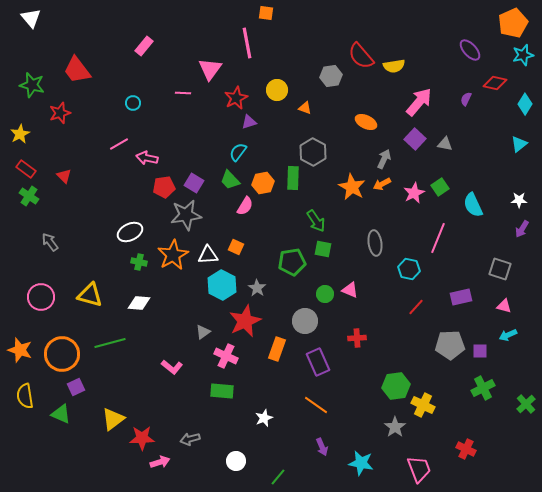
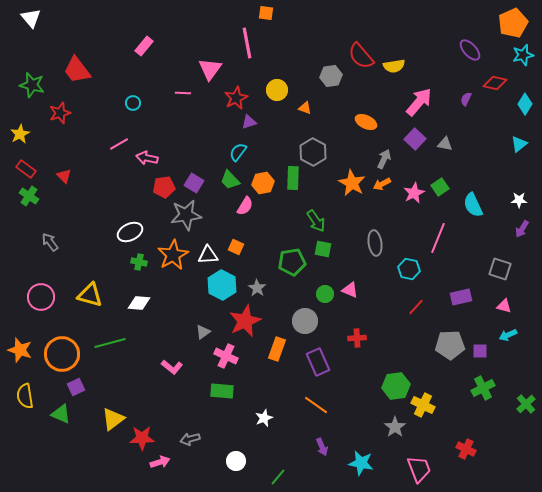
orange star at (352, 187): moved 4 px up
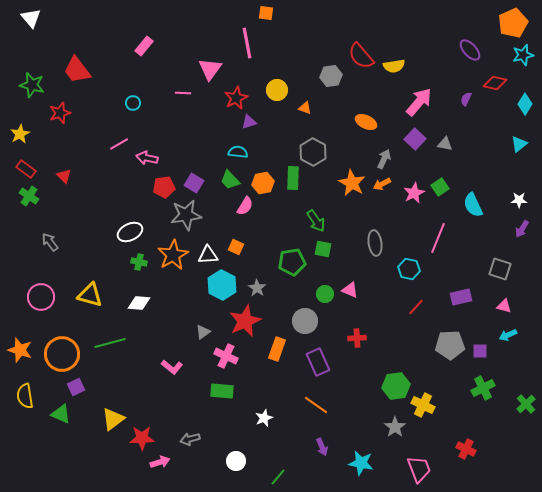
cyan semicircle at (238, 152): rotated 60 degrees clockwise
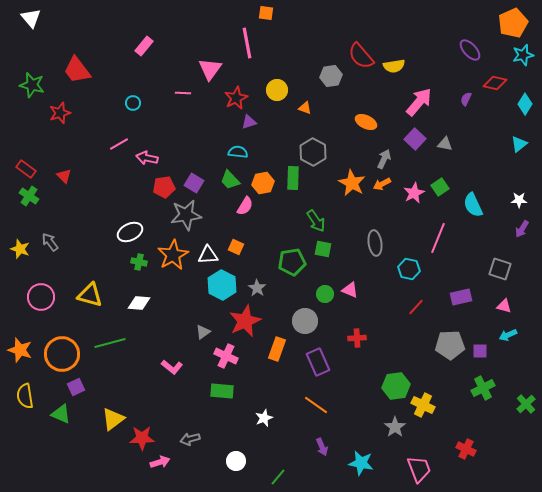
yellow star at (20, 134): moved 115 px down; rotated 24 degrees counterclockwise
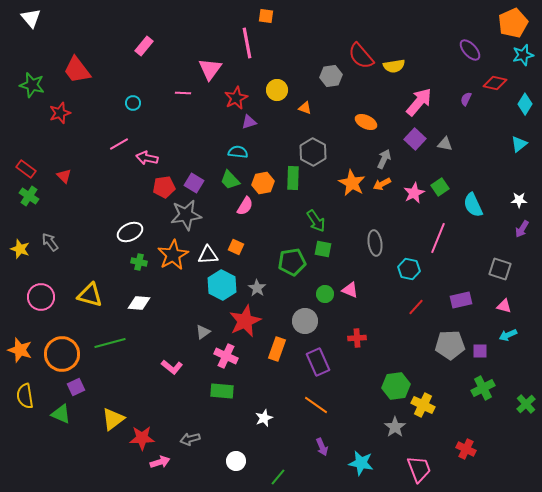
orange square at (266, 13): moved 3 px down
purple rectangle at (461, 297): moved 3 px down
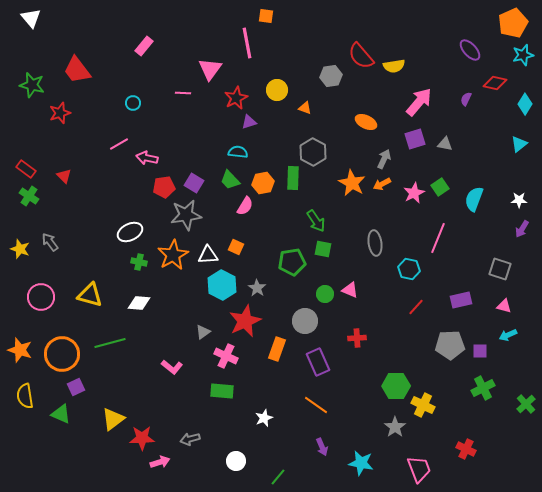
purple square at (415, 139): rotated 30 degrees clockwise
cyan semicircle at (473, 205): moved 1 px right, 6 px up; rotated 45 degrees clockwise
green hexagon at (396, 386): rotated 8 degrees clockwise
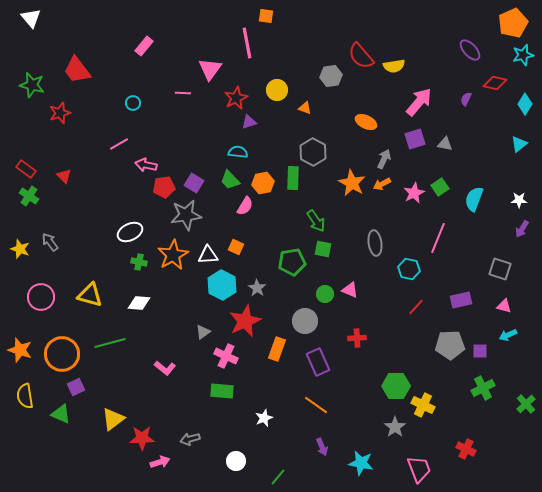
pink arrow at (147, 158): moved 1 px left, 7 px down
pink L-shape at (172, 367): moved 7 px left, 1 px down
